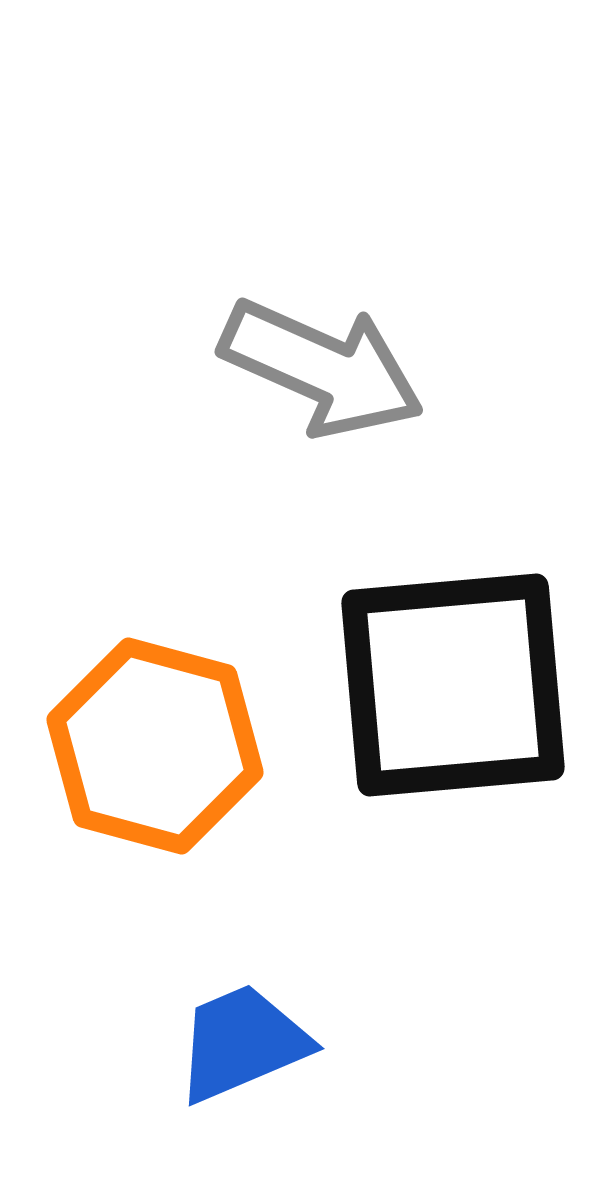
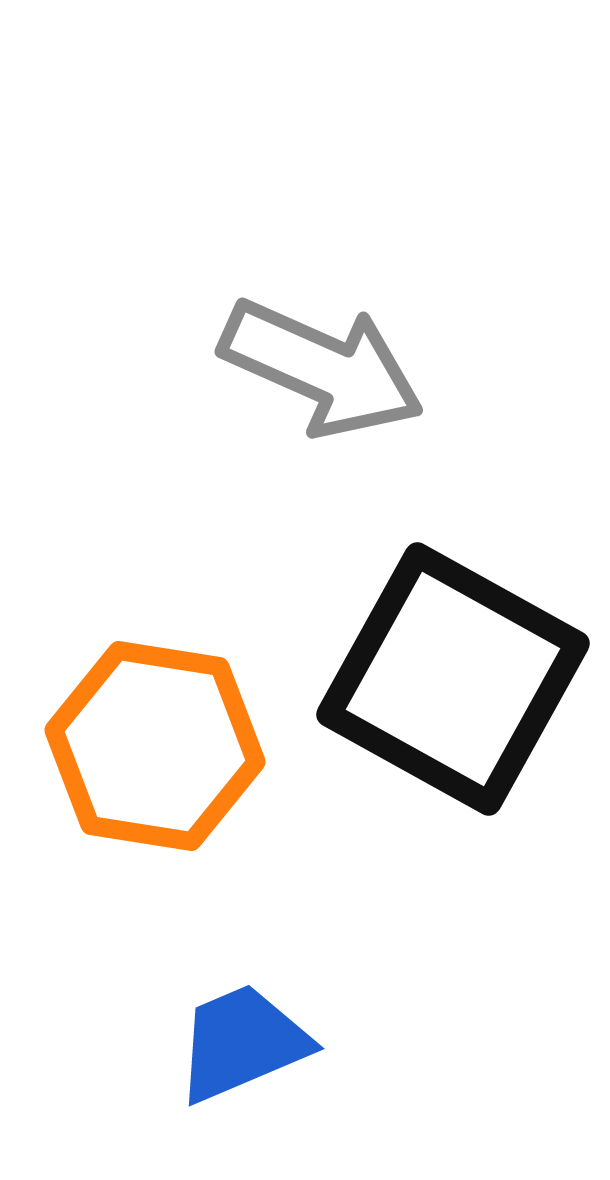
black square: moved 6 px up; rotated 34 degrees clockwise
orange hexagon: rotated 6 degrees counterclockwise
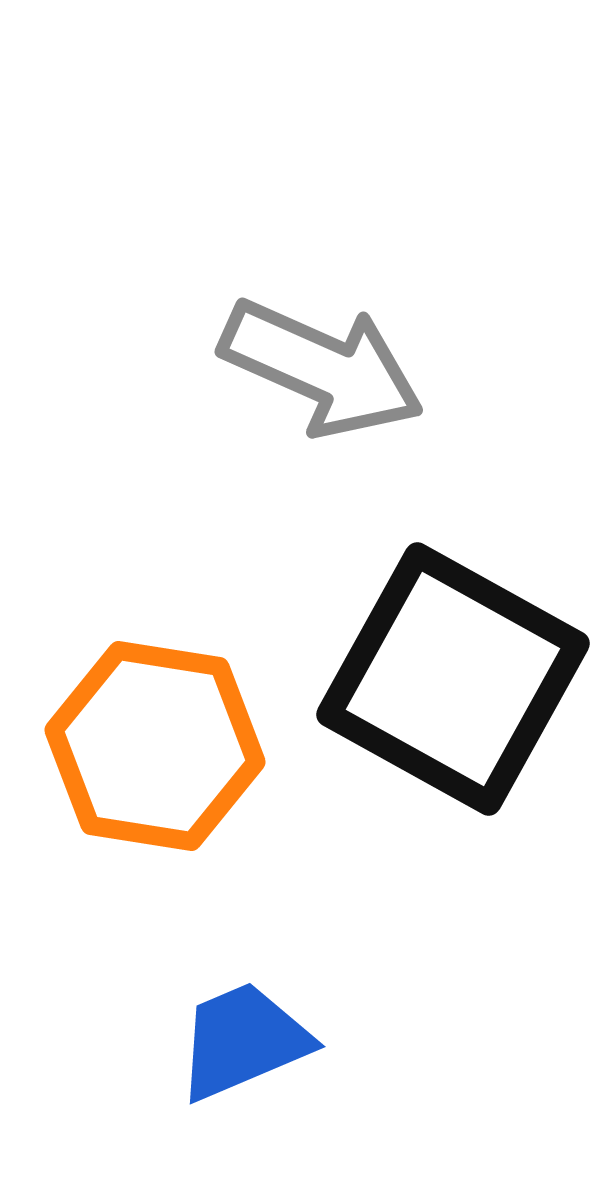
blue trapezoid: moved 1 px right, 2 px up
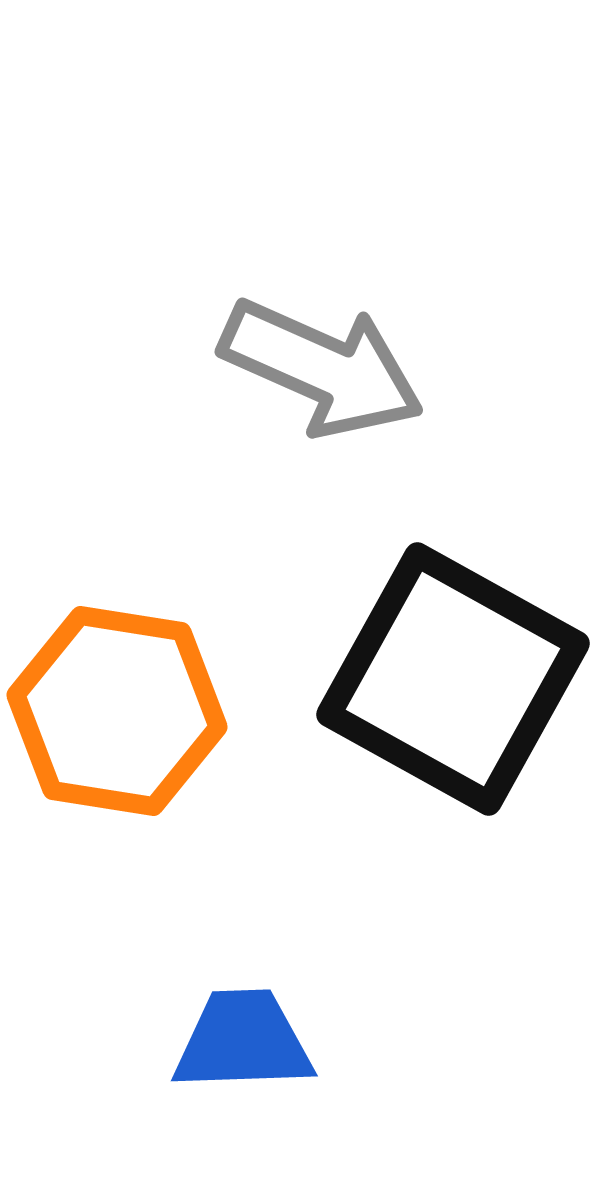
orange hexagon: moved 38 px left, 35 px up
blue trapezoid: rotated 21 degrees clockwise
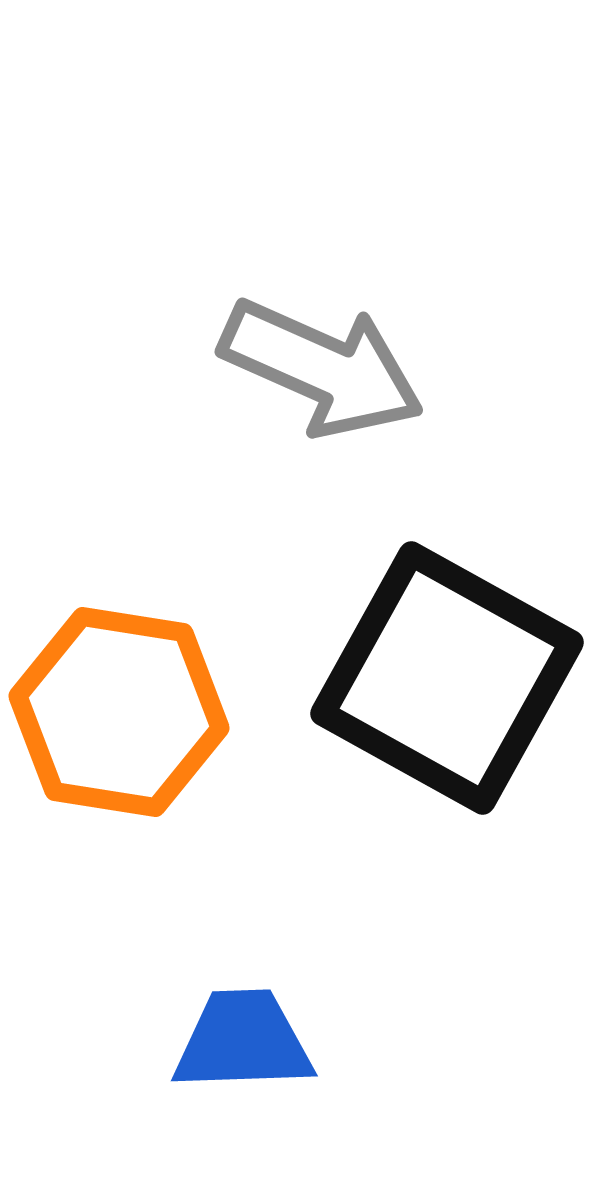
black square: moved 6 px left, 1 px up
orange hexagon: moved 2 px right, 1 px down
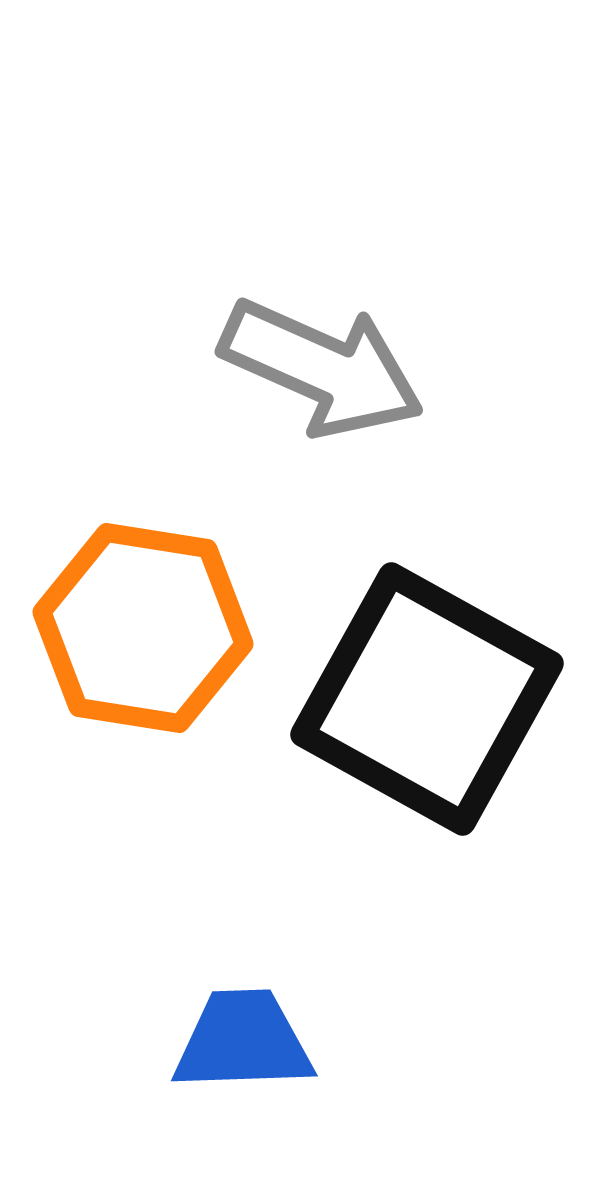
black square: moved 20 px left, 21 px down
orange hexagon: moved 24 px right, 84 px up
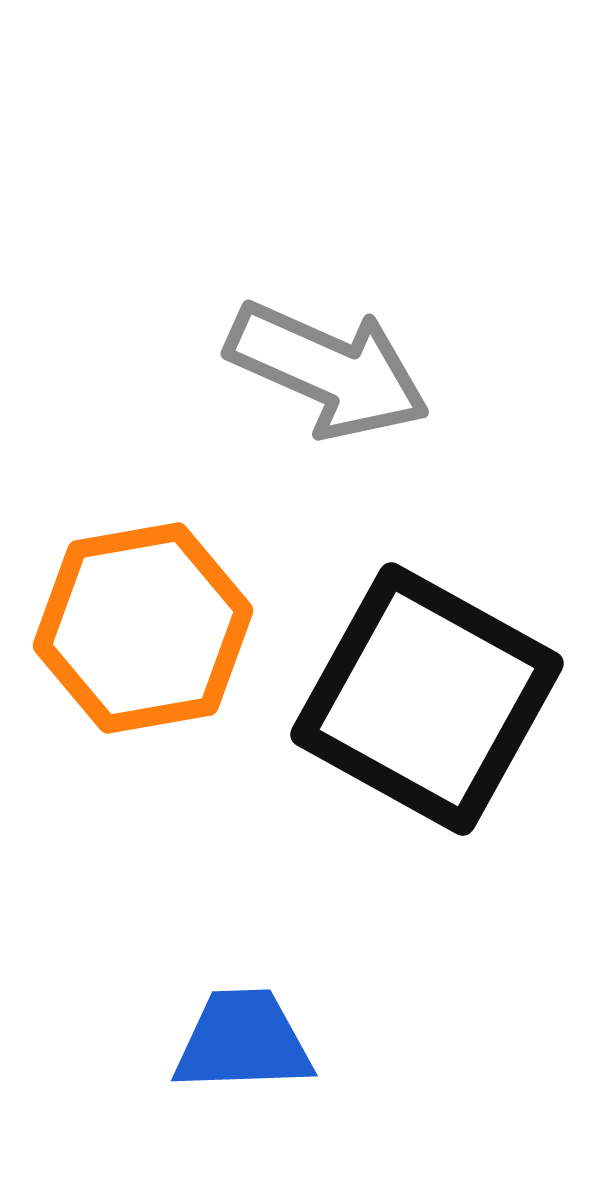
gray arrow: moved 6 px right, 2 px down
orange hexagon: rotated 19 degrees counterclockwise
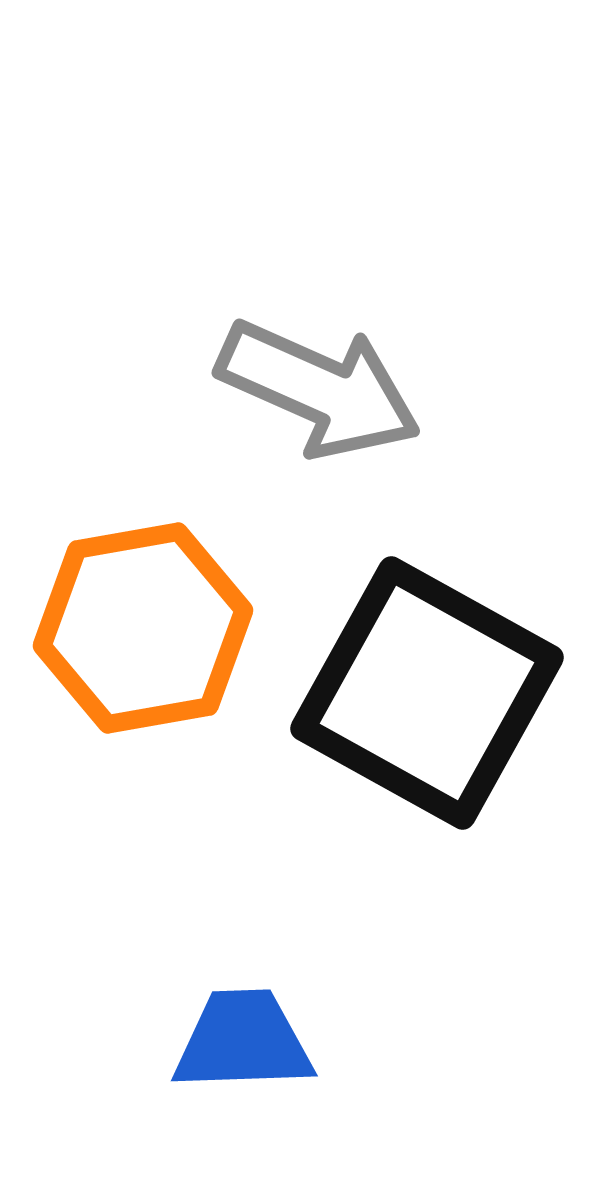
gray arrow: moved 9 px left, 19 px down
black square: moved 6 px up
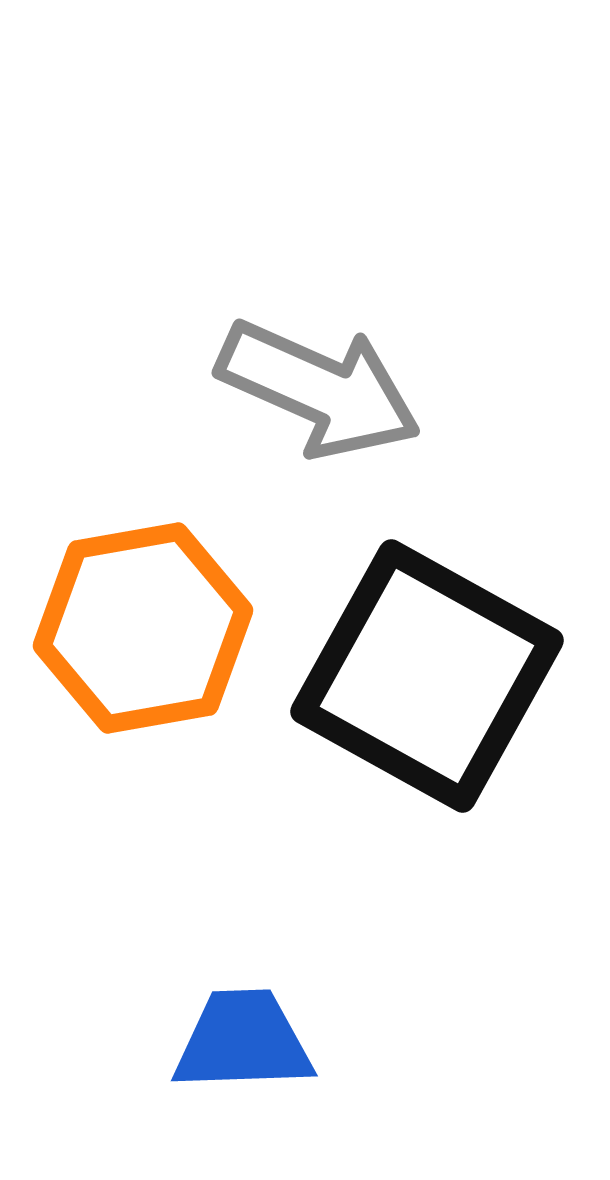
black square: moved 17 px up
